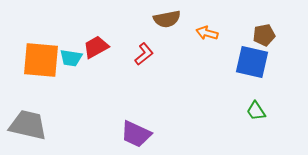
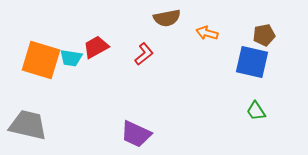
brown semicircle: moved 1 px up
orange square: rotated 12 degrees clockwise
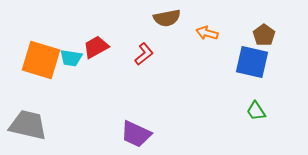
brown pentagon: rotated 25 degrees counterclockwise
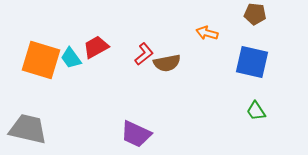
brown semicircle: moved 45 px down
brown pentagon: moved 9 px left, 21 px up; rotated 30 degrees counterclockwise
cyan trapezoid: rotated 45 degrees clockwise
gray trapezoid: moved 4 px down
